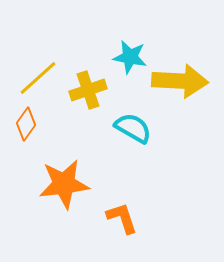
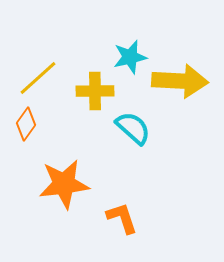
cyan star: rotated 24 degrees counterclockwise
yellow cross: moved 7 px right, 1 px down; rotated 18 degrees clockwise
cyan semicircle: rotated 12 degrees clockwise
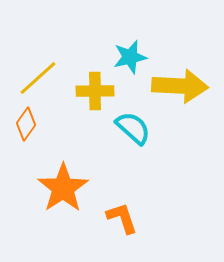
yellow arrow: moved 5 px down
orange star: moved 1 px left, 4 px down; rotated 27 degrees counterclockwise
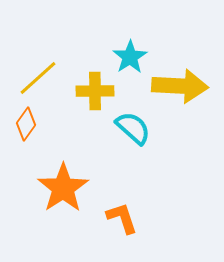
cyan star: rotated 20 degrees counterclockwise
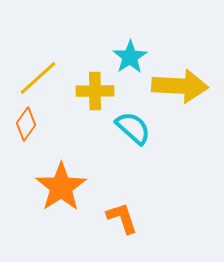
orange star: moved 2 px left, 1 px up
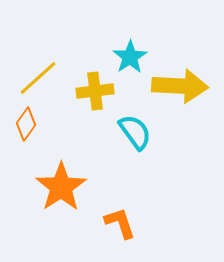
yellow cross: rotated 6 degrees counterclockwise
cyan semicircle: moved 2 px right, 4 px down; rotated 12 degrees clockwise
orange L-shape: moved 2 px left, 5 px down
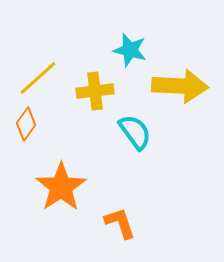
cyan star: moved 7 px up; rotated 24 degrees counterclockwise
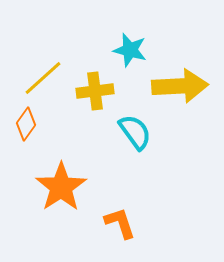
yellow line: moved 5 px right
yellow arrow: rotated 6 degrees counterclockwise
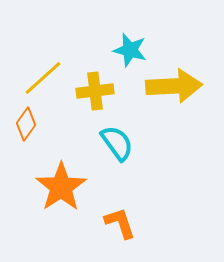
yellow arrow: moved 6 px left
cyan semicircle: moved 18 px left, 11 px down
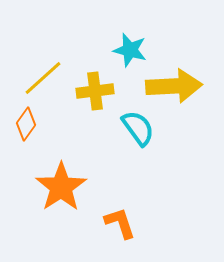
cyan semicircle: moved 21 px right, 15 px up
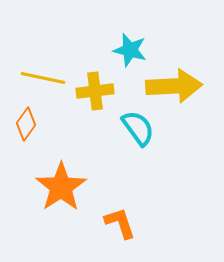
yellow line: rotated 54 degrees clockwise
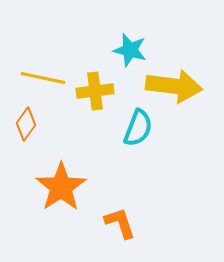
yellow arrow: rotated 10 degrees clockwise
cyan semicircle: rotated 57 degrees clockwise
